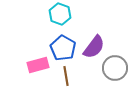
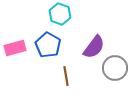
blue pentagon: moved 15 px left, 3 px up
pink rectangle: moved 23 px left, 17 px up
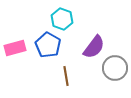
cyan hexagon: moved 2 px right, 5 px down
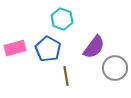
blue pentagon: moved 4 px down
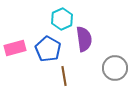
cyan hexagon: rotated 15 degrees clockwise
purple semicircle: moved 10 px left, 8 px up; rotated 45 degrees counterclockwise
brown line: moved 2 px left
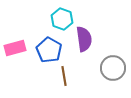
cyan hexagon: rotated 15 degrees counterclockwise
blue pentagon: moved 1 px right, 1 px down
gray circle: moved 2 px left
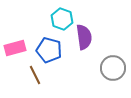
purple semicircle: moved 2 px up
blue pentagon: rotated 15 degrees counterclockwise
brown line: moved 29 px left, 1 px up; rotated 18 degrees counterclockwise
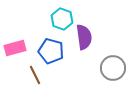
blue pentagon: moved 2 px right, 1 px down
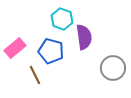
pink rectangle: rotated 25 degrees counterclockwise
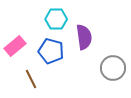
cyan hexagon: moved 6 px left; rotated 20 degrees counterclockwise
pink rectangle: moved 2 px up
brown line: moved 4 px left, 4 px down
